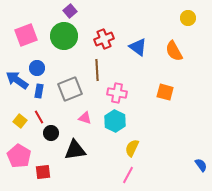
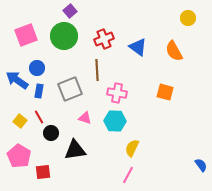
cyan hexagon: rotated 25 degrees counterclockwise
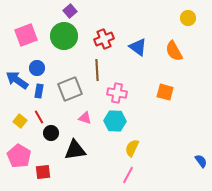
blue semicircle: moved 4 px up
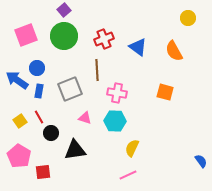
purple square: moved 6 px left, 1 px up
yellow square: rotated 16 degrees clockwise
pink line: rotated 36 degrees clockwise
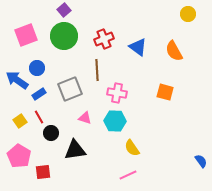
yellow circle: moved 4 px up
blue rectangle: moved 3 px down; rotated 48 degrees clockwise
yellow semicircle: rotated 60 degrees counterclockwise
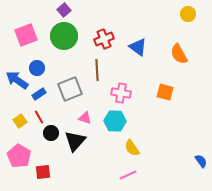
orange semicircle: moved 5 px right, 3 px down
pink cross: moved 4 px right
black triangle: moved 9 px up; rotated 40 degrees counterclockwise
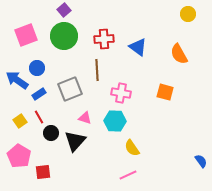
red cross: rotated 18 degrees clockwise
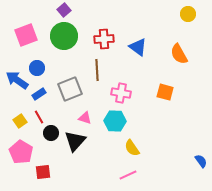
pink pentagon: moved 2 px right, 4 px up
